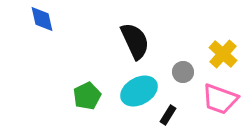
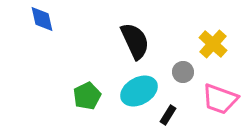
yellow cross: moved 10 px left, 10 px up
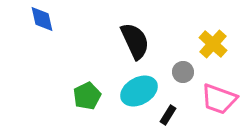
pink trapezoid: moved 1 px left
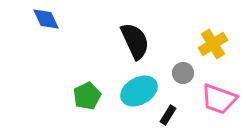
blue diamond: moved 4 px right; rotated 12 degrees counterclockwise
yellow cross: rotated 16 degrees clockwise
gray circle: moved 1 px down
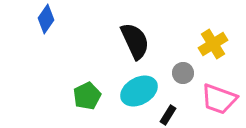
blue diamond: rotated 60 degrees clockwise
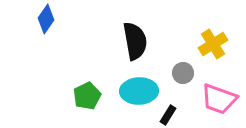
black semicircle: rotated 15 degrees clockwise
cyan ellipse: rotated 27 degrees clockwise
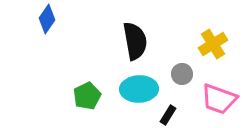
blue diamond: moved 1 px right
gray circle: moved 1 px left, 1 px down
cyan ellipse: moved 2 px up
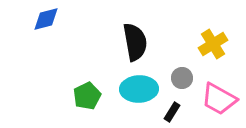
blue diamond: moved 1 px left; rotated 40 degrees clockwise
black semicircle: moved 1 px down
gray circle: moved 4 px down
pink trapezoid: rotated 9 degrees clockwise
black rectangle: moved 4 px right, 3 px up
